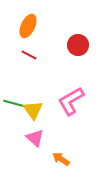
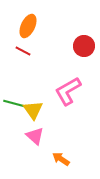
red circle: moved 6 px right, 1 px down
red line: moved 6 px left, 4 px up
pink L-shape: moved 3 px left, 10 px up
pink triangle: moved 2 px up
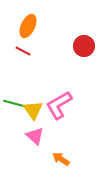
pink L-shape: moved 9 px left, 14 px down
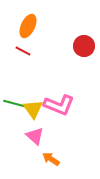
pink L-shape: rotated 128 degrees counterclockwise
yellow triangle: moved 1 px up
orange arrow: moved 10 px left
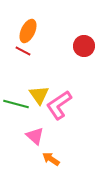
orange ellipse: moved 5 px down
pink L-shape: rotated 124 degrees clockwise
yellow triangle: moved 6 px right, 14 px up
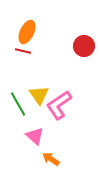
orange ellipse: moved 1 px left, 1 px down
red line: rotated 14 degrees counterclockwise
green line: moved 2 px right; rotated 45 degrees clockwise
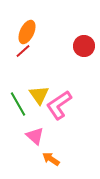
red line: rotated 56 degrees counterclockwise
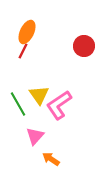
red line: rotated 21 degrees counterclockwise
pink triangle: rotated 30 degrees clockwise
